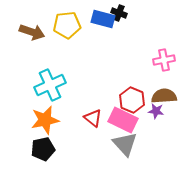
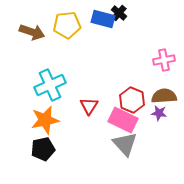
black cross: rotated 21 degrees clockwise
purple star: moved 3 px right, 2 px down
red triangle: moved 4 px left, 12 px up; rotated 24 degrees clockwise
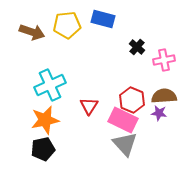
black cross: moved 18 px right, 34 px down
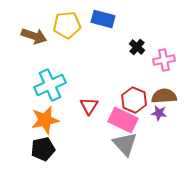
brown arrow: moved 2 px right, 4 px down
red hexagon: moved 2 px right
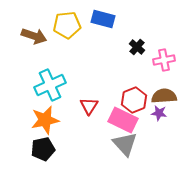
red hexagon: rotated 15 degrees clockwise
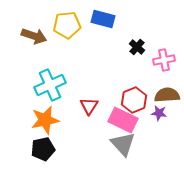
brown semicircle: moved 3 px right, 1 px up
gray triangle: moved 2 px left
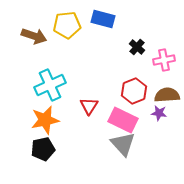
red hexagon: moved 9 px up
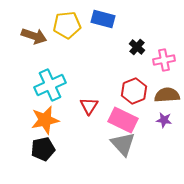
purple star: moved 5 px right, 7 px down
